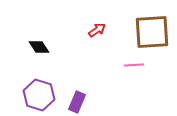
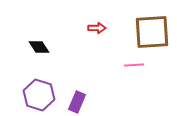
red arrow: moved 2 px up; rotated 36 degrees clockwise
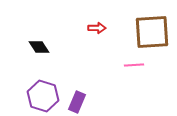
purple hexagon: moved 4 px right, 1 px down
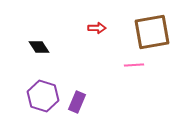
brown square: rotated 6 degrees counterclockwise
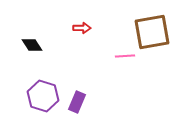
red arrow: moved 15 px left
black diamond: moved 7 px left, 2 px up
pink line: moved 9 px left, 9 px up
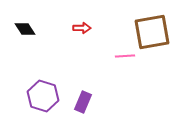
black diamond: moved 7 px left, 16 px up
purple rectangle: moved 6 px right
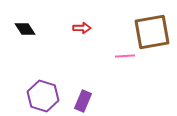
purple rectangle: moved 1 px up
